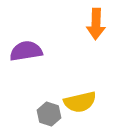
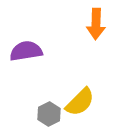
yellow semicircle: rotated 32 degrees counterclockwise
gray hexagon: rotated 15 degrees clockwise
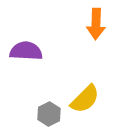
purple semicircle: rotated 12 degrees clockwise
yellow semicircle: moved 5 px right, 3 px up
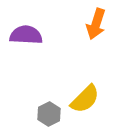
orange arrow: rotated 16 degrees clockwise
purple semicircle: moved 16 px up
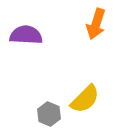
gray hexagon: rotated 10 degrees counterclockwise
